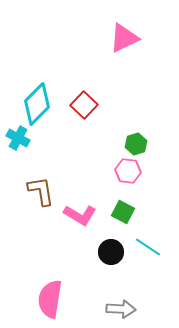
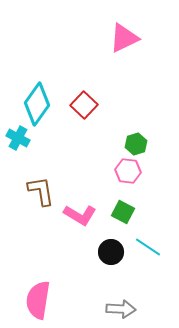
cyan diamond: rotated 9 degrees counterclockwise
pink semicircle: moved 12 px left, 1 px down
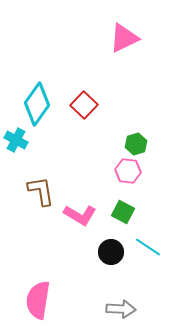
cyan cross: moved 2 px left, 2 px down
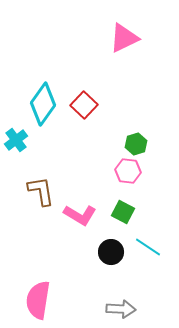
cyan diamond: moved 6 px right
cyan cross: rotated 25 degrees clockwise
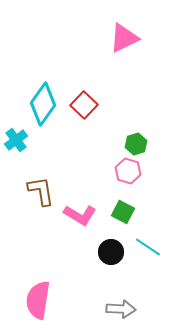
pink hexagon: rotated 10 degrees clockwise
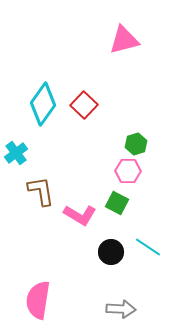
pink triangle: moved 2 px down; rotated 12 degrees clockwise
cyan cross: moved 13 px down
pink hexagon: rotated 15 degrees counterclockwise
green square: moved 6 px left, 9 px up
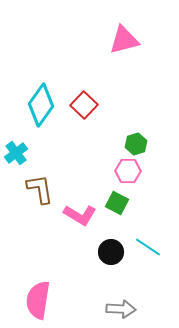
cyan diamond: moved 2 px left, 1 px down
brown L-shape: moved 1 px left, 2 px up
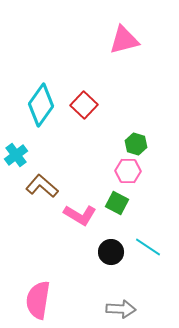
green hexagon: rotated 25 degrees counterclockwise
cyan cross: moved 2 px down
brown L-shape: moved 2 px right, 3 px up; rotated 40 degrees counterclockwise
